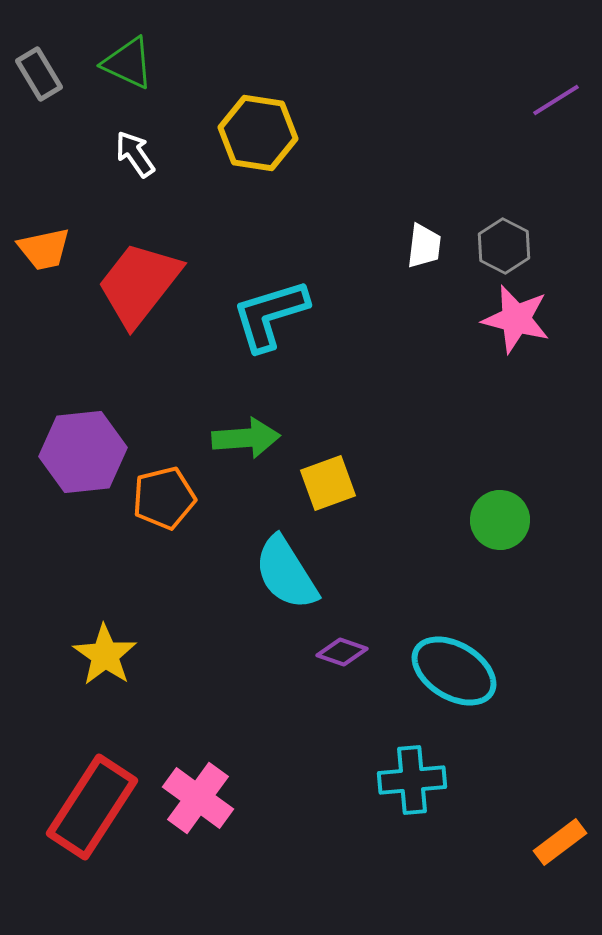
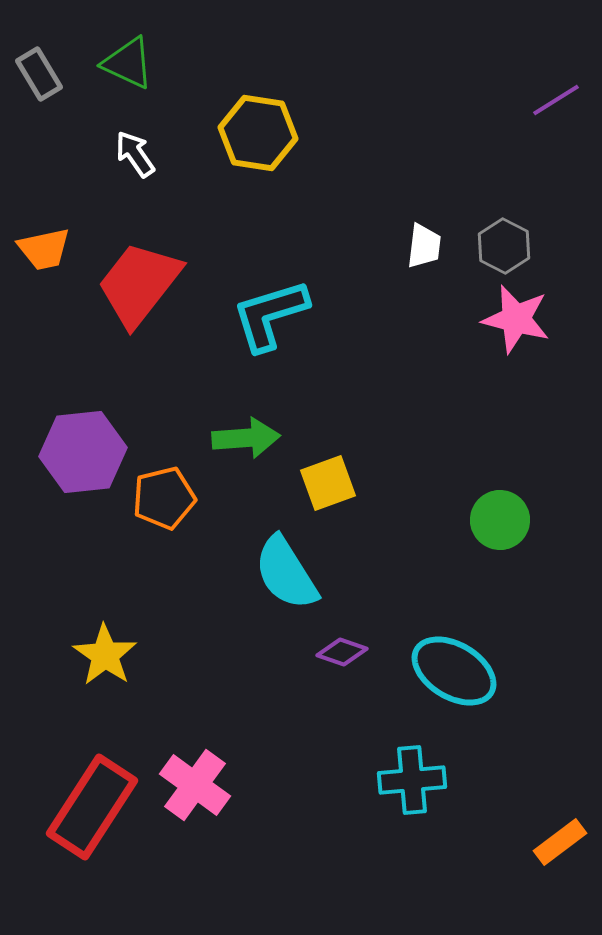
pink cross: moved 3 px left, 13 px up
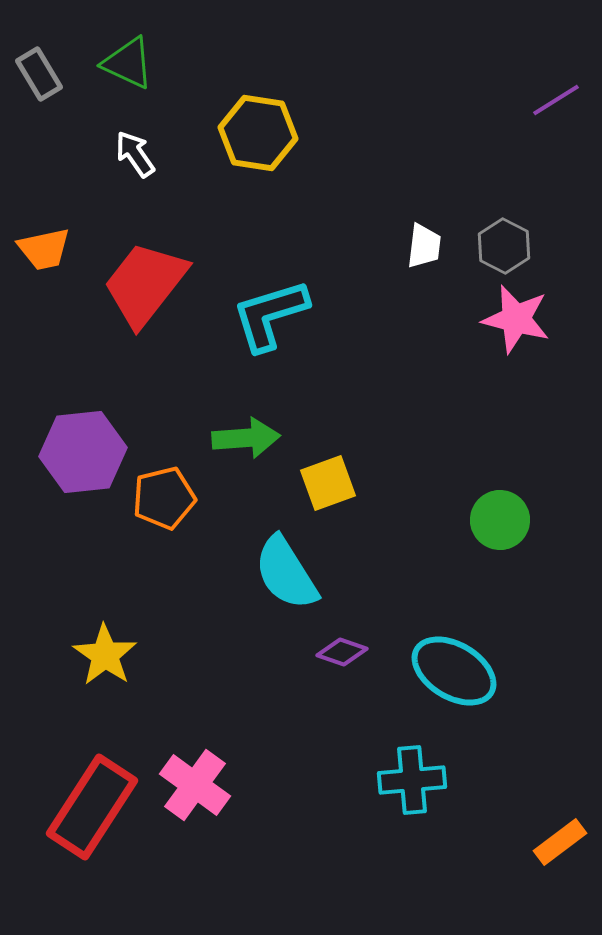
red trapezoid: moved 6 px right
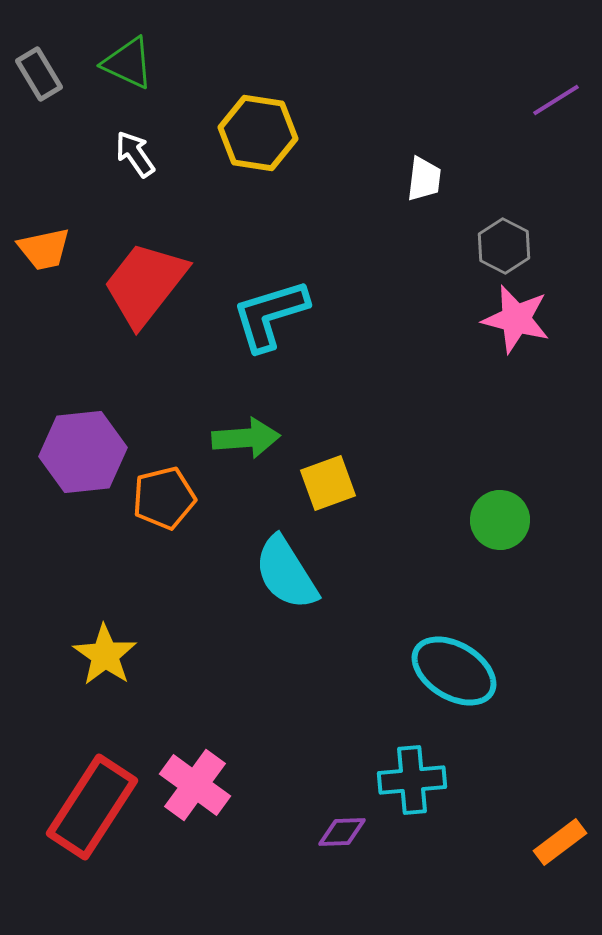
white trapezoid: moved 67 px up
purple diamond: moved 180 px down; rotated 21 degrees counterclockwise
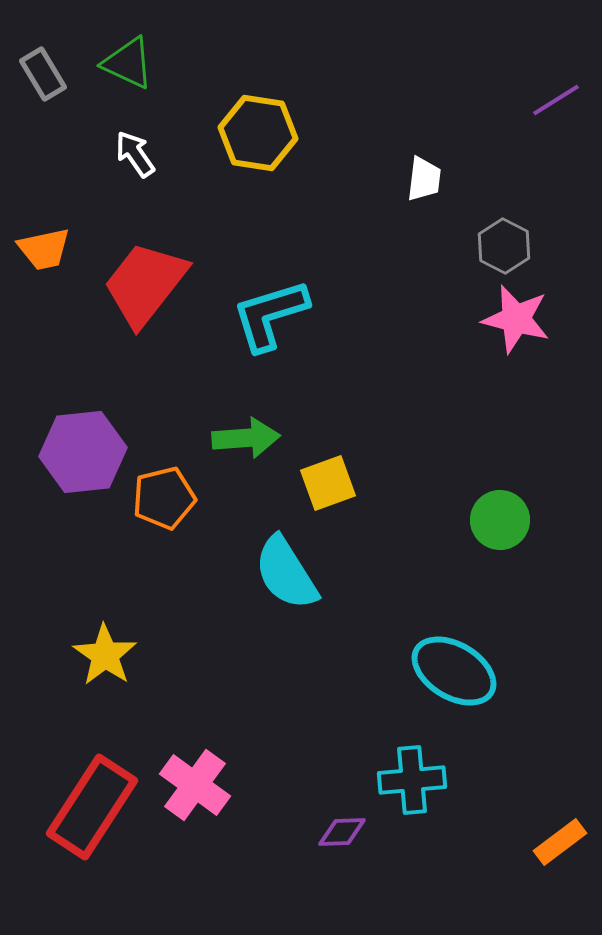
gray rectangle: moved 4 px right
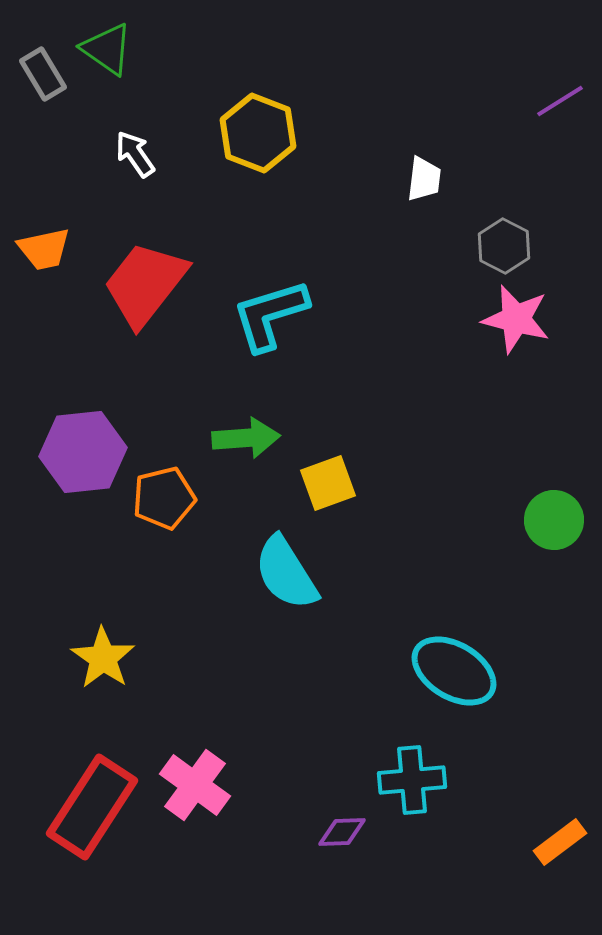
green triangle: moved 21 px left, 14 px up; rotated 10 degrees clockwise
purple line: moved 4 px right, 1 px down
yellow hexagon: rotated 12 degrees clockwise
green circle: moved 54 px right
yellow star: moved 2 px left, 3 px down
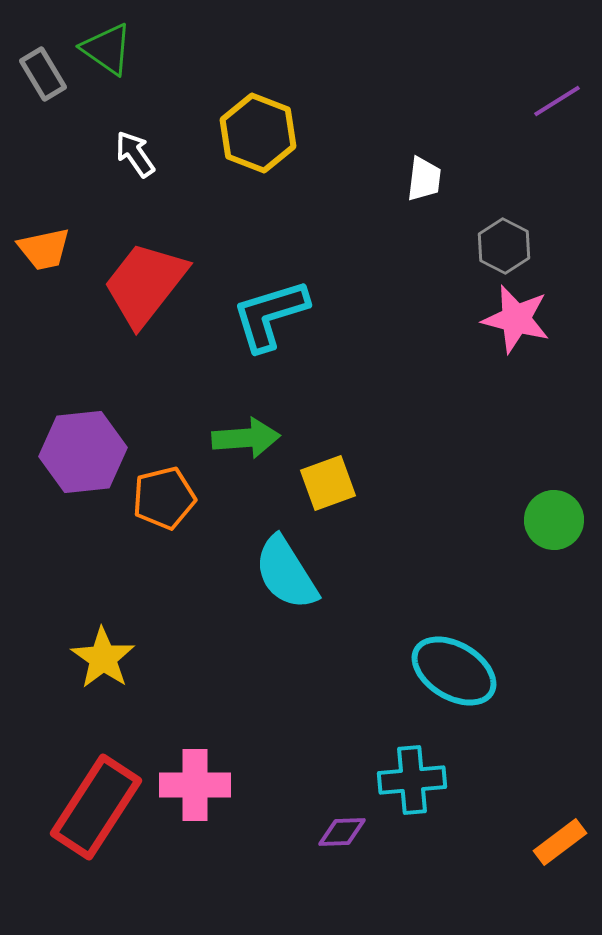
purple line: moved 3 px left
pink cross: rotated 36 degrees counterclockwise
red rectangle: moved 4 px right
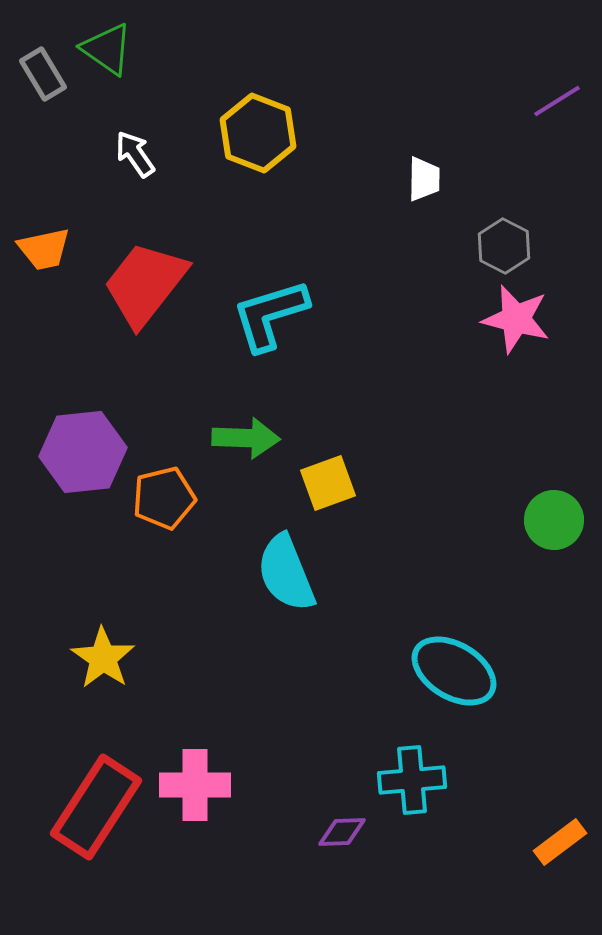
white trapezoid: rotated 6 degrees counterclockwise
green arrow: rotated 6 degrees clockwise
cyan semicircle: rotated 10 degrees clockwise
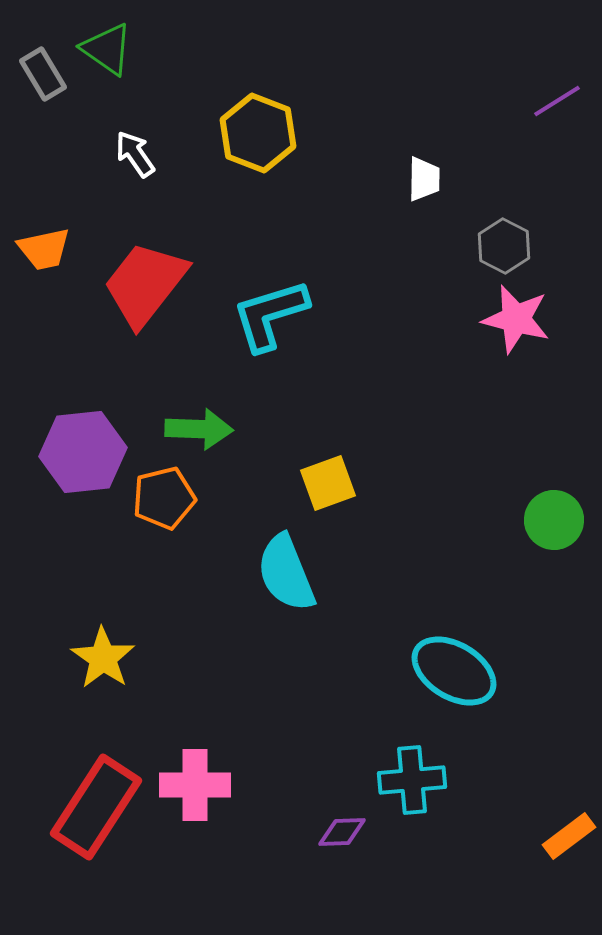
green arrow: moved 47 px left, 9 px up
orange rectangle: moved 9 px right, 6 px up
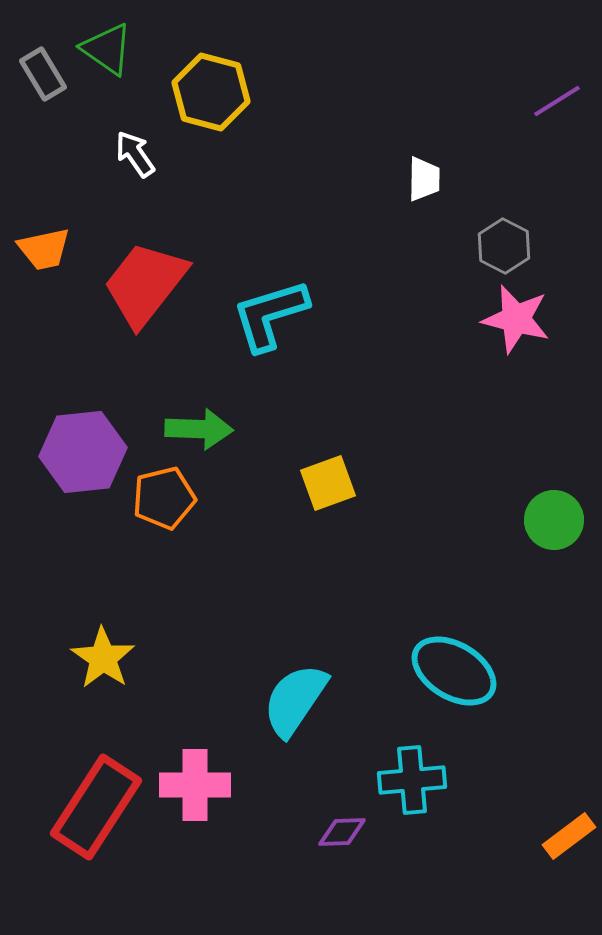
yellow hexagon: moved 47 px left, 41 px up; rotated 6 degrees counterclockwise
cyan semicircle: moved 9 px right, 127 px down; rotated 56 degrees clockwise
